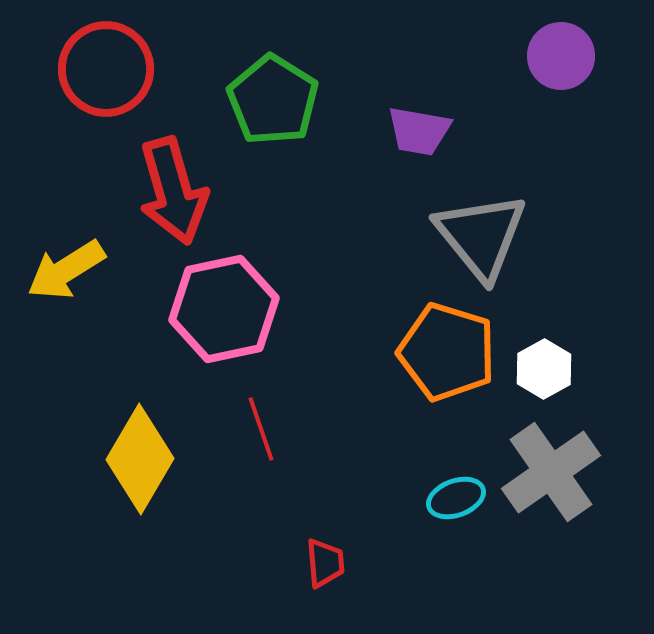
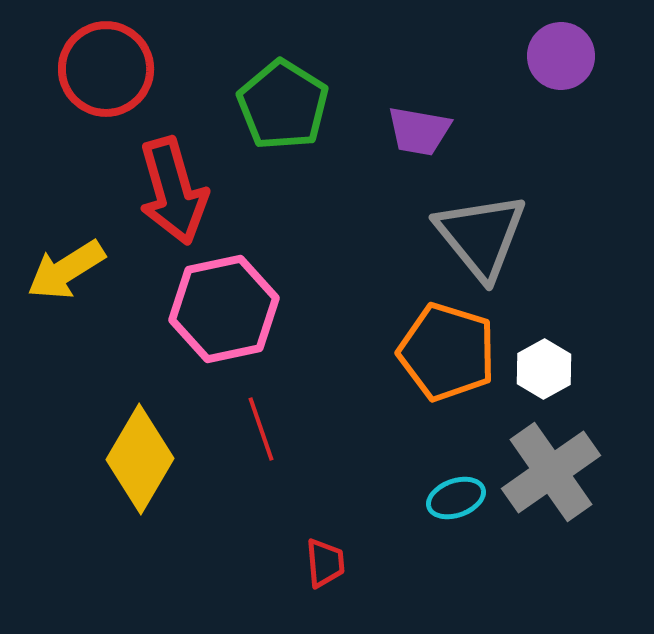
green pentagon: moved 10 px right, 5 px down
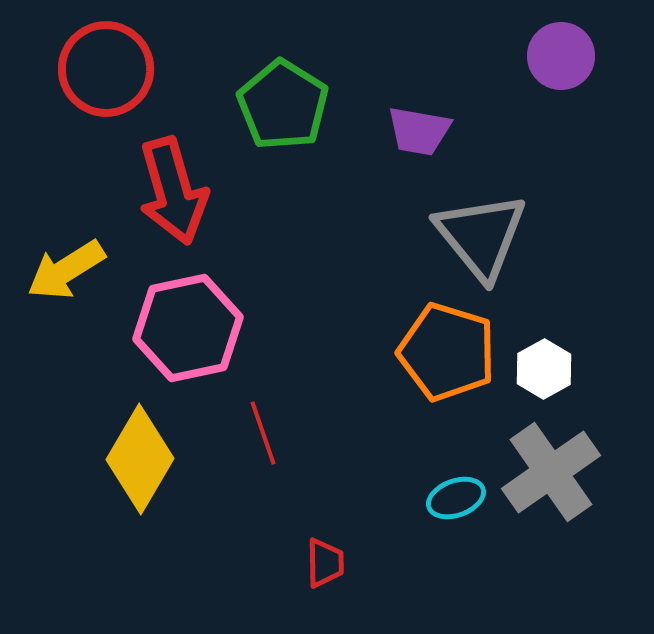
pink hexagon: moved 36 px left, 19 px down
red line: moved 2 px right, 4 px down
red trapezoid: rotated 4 degrees clockwise
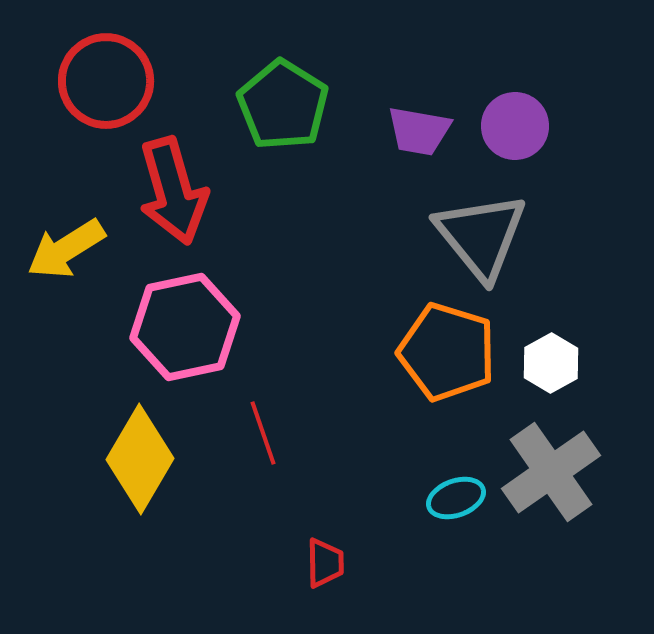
purple circle: moved 46 px left, 70 px down
red circle: moved 12 px down
yellow arrow: moved 21 px up
pink hexagon: moved 3 px left, 1 px up
white hexagon: moved 7 px right, 6 px up
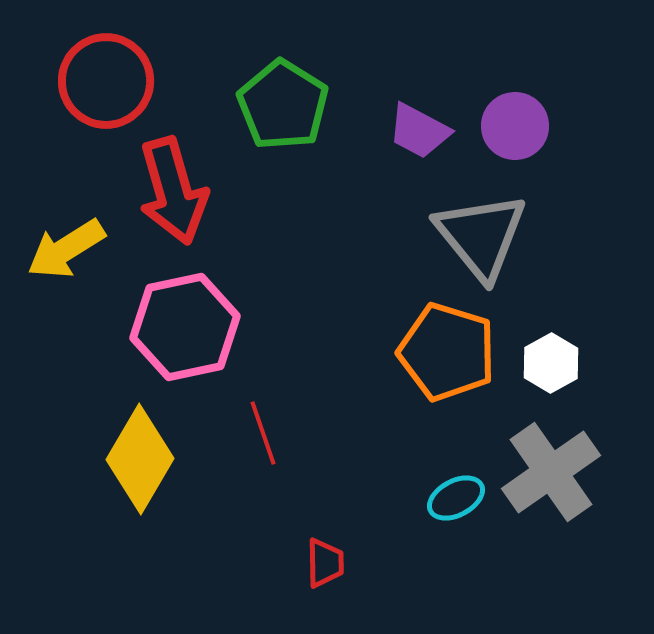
purple trapezoid: rotated 18 degrees clockwise
cyan ellipse: rotated 8 degrees counterclockwise
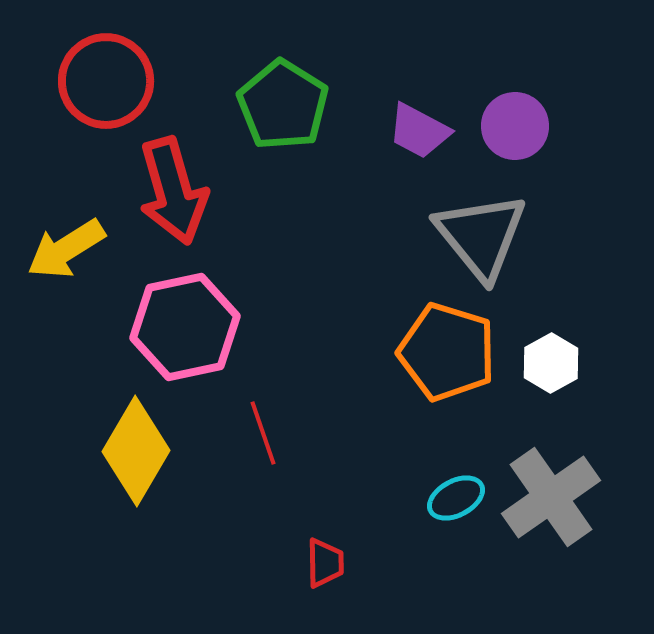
yellow diamond: moved 4 px left, 8 px up
gray cross: moved 25 px down
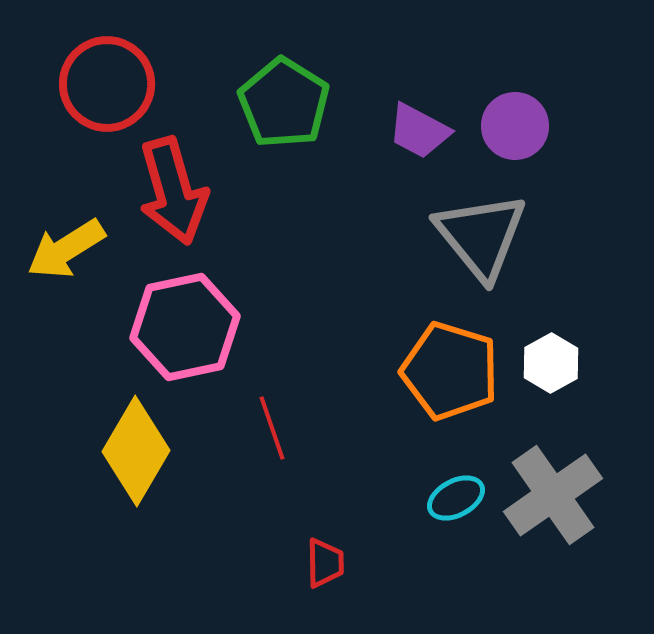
red circle: moved 1 px right, 3 px down
green pentagon: moved 1 px right, 2 px up
orange pentagon: moved 3 px right, 19 px down
red line: moved 9 px right, 5 px up
gray cross: moved 2 px right, 2 px up
